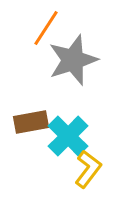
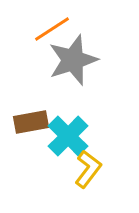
orange line: moved 6 px right, 1 px down; rotated 24 degrees clockwise
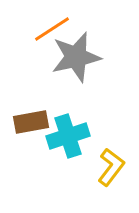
gray star: moved 3 px right, 3 px up; rotated 6 degrees clockwise
cyan cross: rotated 27 degrees clockwise
yellow L-shape: moved 23 px right, 2 px up
